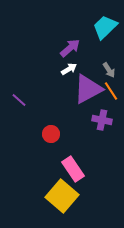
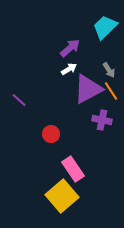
yellow square: rotated 8 degrees clockwise
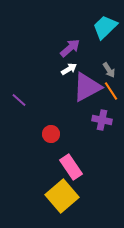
purple triangle: moved 1 px left, 2 px up
pink rectangle: moved 2 px left, 2 px up
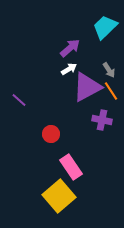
yellow square: moved 3 px left
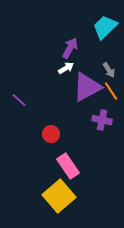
purple arrow: rotated 20 degrees counterclockwise
white arrow: moved 3 px left, 1 px up
pink rectangle: moved 3 px left, 1 px up
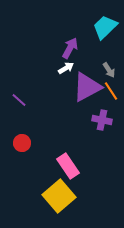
red circle: moved 29 px left, 9 px down
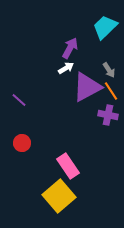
purple cross: moved 6 px right, 5 px up
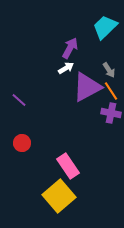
purple cross: moved 3 px right, 2 px up
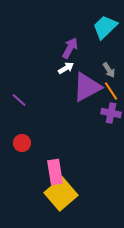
pink rectangle: moved 13 px left, 6 px down; rotated 25 degrees clockwise
yellow square: moved 2 px right, 2 px up
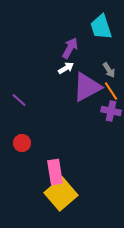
cyan trapezoid: moved 4 px left; rotated 64 degrees counterclockwise
purple cross: moved 2 px up
